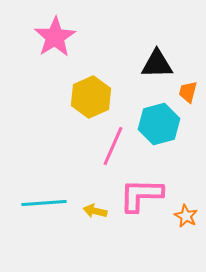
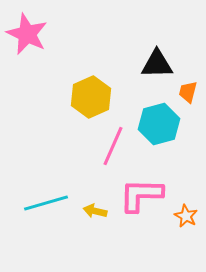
pink star: moved 28 px left, 3 px up; rotated 15 degrees counterclockwise
cyan line: moved 2 px right; rotated 12 degrees counterclockwise
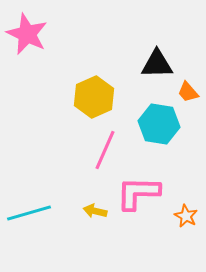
orange trapezoid: rotated 55 degrees counterclockwise
yellow hexagon: moved 3 px right
cyan hexagon: rotated 24 degrees clockwise
pink line: moved 8 px left, 4 px down
pink L-shape: moved 3 px left, 2 px up
cyan line: moved 17 px left, 10 px down
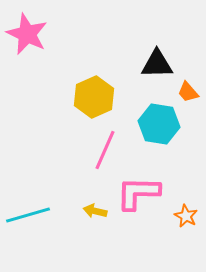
cyan line: moved 1 px left, 2 px down
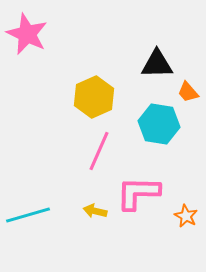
pink line: moved 6 px left, 1 px down
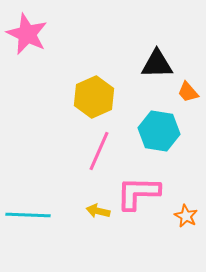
cyan hexagon: moved 7 px down
yellow arrow: moved 3 px right
cyan line: rotated 18 degrees clockwise
